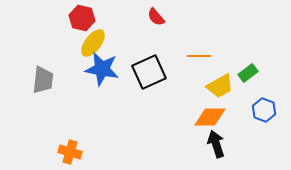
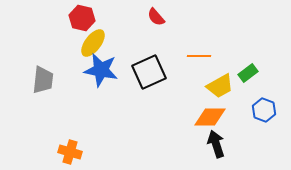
blue star: moved 1 px left, 1 px down
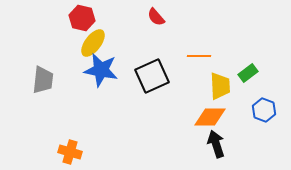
black square: moved 3 px right, 4 px down
yellow trapezoid: rotated 64 degrees counterclockwise
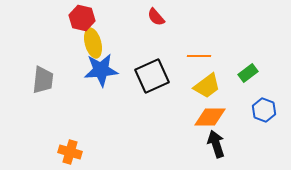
yellow ellipse: rotated 52 degrees counterclockwise
blue star: rotated 16 degrees counterclockwise
yellow trapezoid: moved 13 px left; rotated 56 degrees clockwise
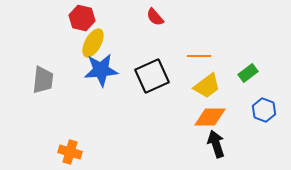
red semicircle: moved 1 px left
yellow ellipse: rotated 44 degrees clockwise
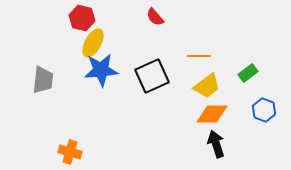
orange diamond: moved 2 px right, 3 px up
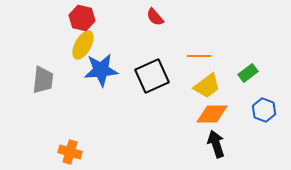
yellow ellipse: moved 10 px left, 2 px down
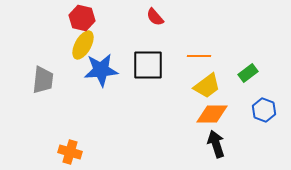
black square: moved 4 px left, 11 px up; rotated 24 degrees clockwise
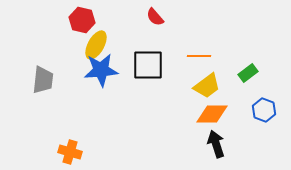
red hexagon: moved 2 px down
yellow ellipse: moved 13 px right
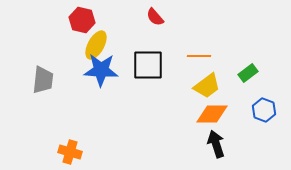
blue star: rotated 8 degrees clockwise
